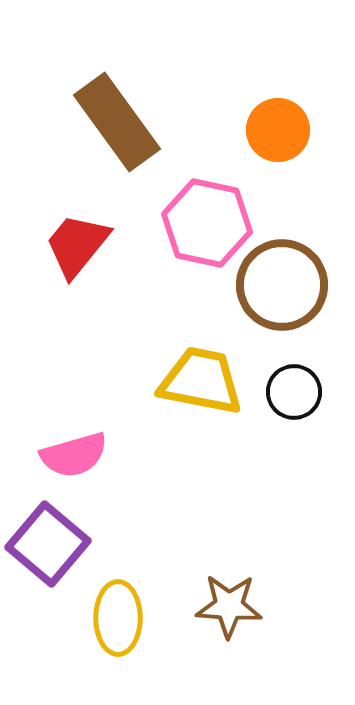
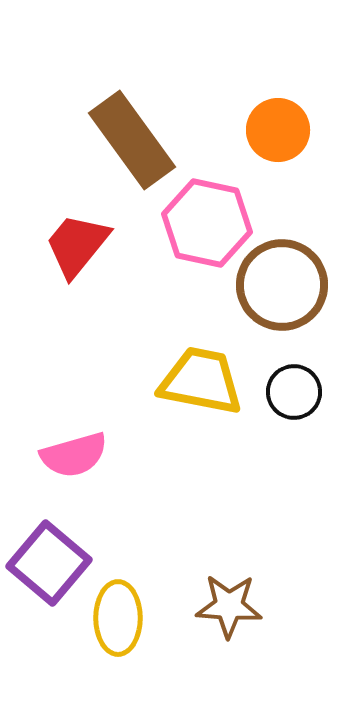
brown rectangle: moved 15 px right, 18 px down
purple square: moved 1 px right, 19 px down
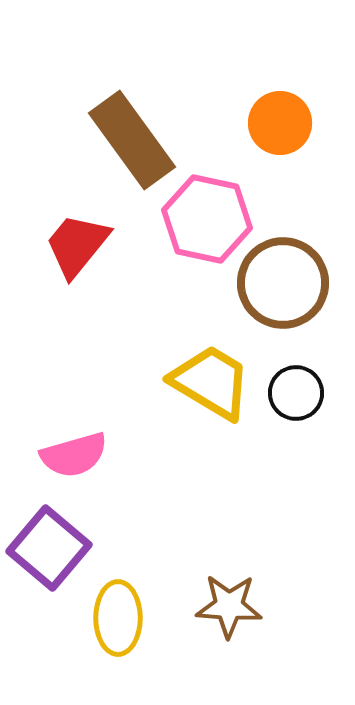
orange circle: moved 2 px right, 7 px up
pink hexagon: moved 4 px up
brown circle: moved 1 px right, 2 px up
yellow trapezoid: moved 10 px right, 1 px down; rotated 20 degrees clockwise
black circle: moved 2 px right, 1 px down
purple square: moved 15 px up
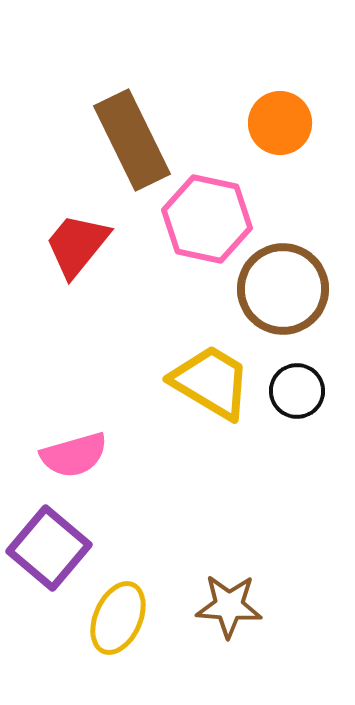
brown rectangle: rotated 10 degrees clockwise
brown circle: moved 6 px down
black circle: moved 1 px right, 2 px up
yellow ellipse: rotated 24 degrees clockwise
